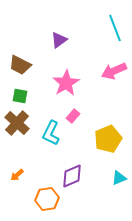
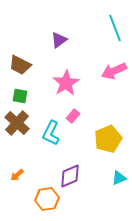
purple diamond: moved 2 px left
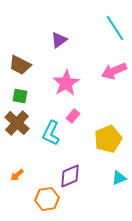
cyan line: rotated 12 degrees counterclockwise
